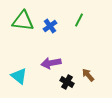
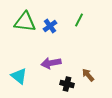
green triangle: moved 2 px right, 1 px down
black cross: moved 2 px down; rotated 16 degrees counterclockwise
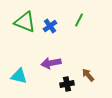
green triangle: rotated 15 degrees clockwise
cyan triangle: rotated 24 degrees counterclockwise
black cross: rotated 24 degrees counterclockwise
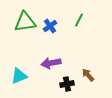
green triangle: rotated 30 degrees counterclockwise
cyan triangle: rotated 36 degrees counterclockwise
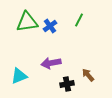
green triangle: moved 2 px right
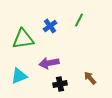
green triangle: moved 4 px left, 17 px down
purple arrow: moved 2 px left
brown arrow: moved 2 px right, 3 px down
black cross: moved 7 px left
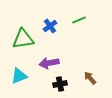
green line: rotated 40 degrees clockwise
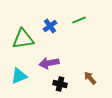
black cross: rotated 24 degrees clockwise
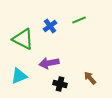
green triangle: rotated 35 degrees clockwise
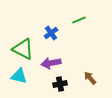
blue cross: moved 1 px right, 7 px down
green triangle: moved 10 px down
purple arrow: moved 2 px right
cyan triangle: rotated 36 degrees clockwise
black cross: rotated 24 degrees counterclockwise
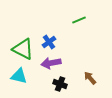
blue cross: moved 2 px left, 9 px down
black cross: rotated 32 degrees clockwise
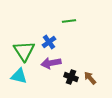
green line: moved 10 px left, 1 px down; rotated 16 degrees clockwise
green triangle: moved 1 px right, 2 px down; rotated 30 degrees clockwise
black cross: moved 11 px right, 7 px up
